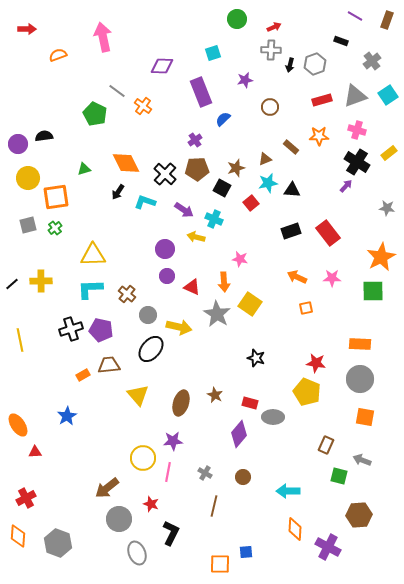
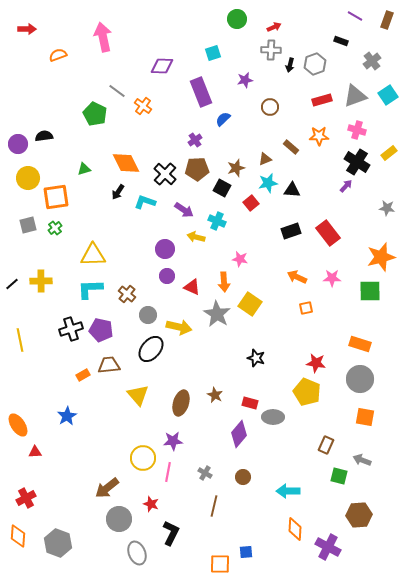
cyan cross at (214, 219): moved 3 px right, 2 px down
orange star at (381, 257): rotated 12 degrees clockwise
green square at (373, 291): moved 3 px left
orange rectangle at (360, 344): rotated 15 degrees clockwise
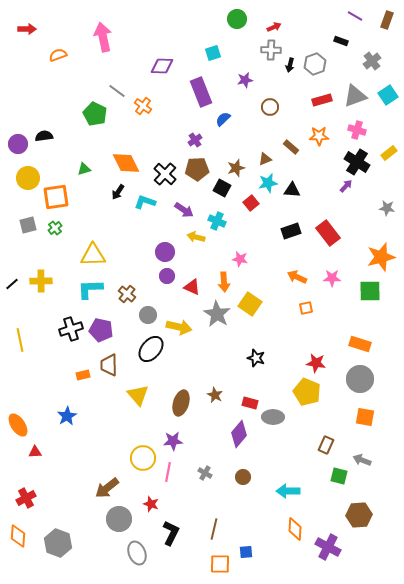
purple circle at (165, 249): moved 3 px down
brown trapezoid at (109, 365): rotated 85 degrees counterclockwise
orange rectangle at (83, 375): rotated 16 degrees clockwise
brown line at (214, 506): moved 23 px down
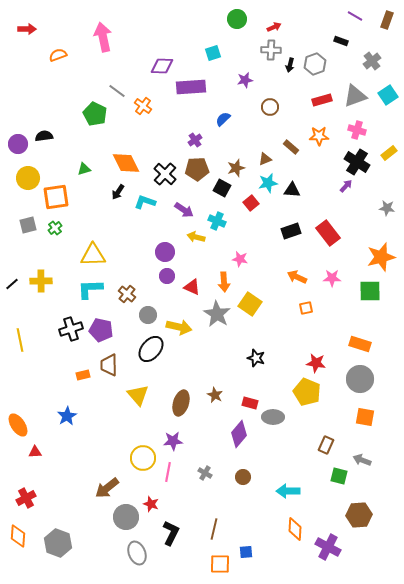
purple rectangle at (201, 92): moved 10 px left, 5 px up; rotated 72 degrees counterclockwise
gray circle at (119, 519): moved 7 px right, 2 px up
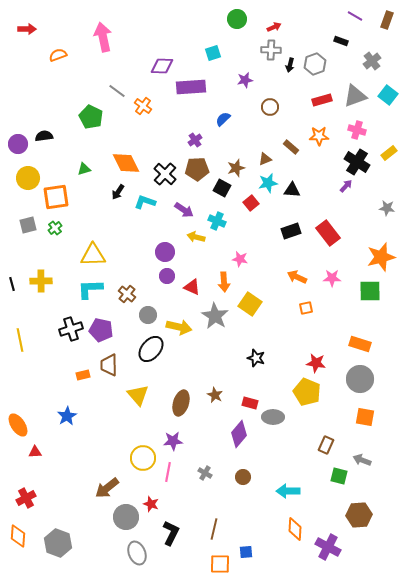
cyan square at (388, 95): rotated 18 degrees counterclockwise
green pentagon at (95, 114): moved 4 px left, 3 px down
black line at (12, 284): rotated 64 degrees counterclockwise
gray star at (217, 314): moved 2 px left, 2 px down
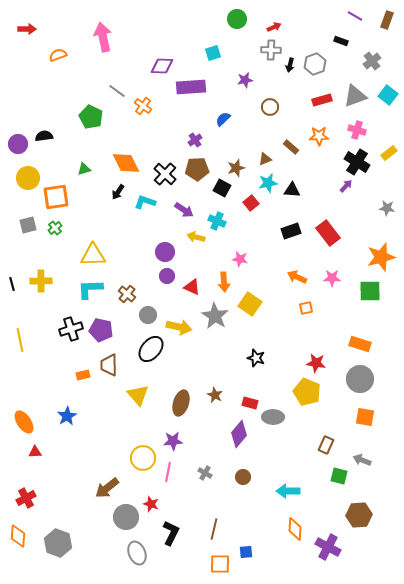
orange ellipse at (18, 425): moved 6 px right, 3 px up
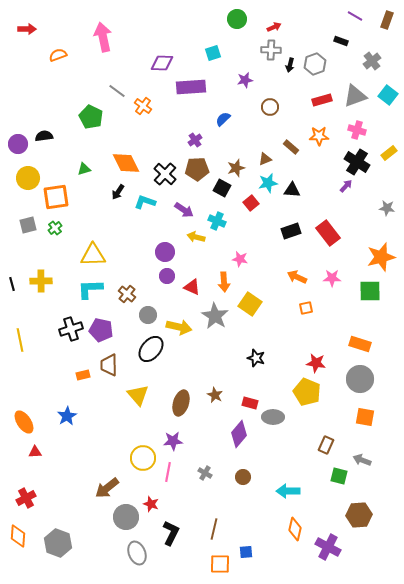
purple diamond at (162, 66): moved 3 px up
orange diamond at (295, 529): rotated 10 degrees clockwise
